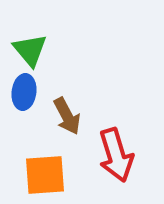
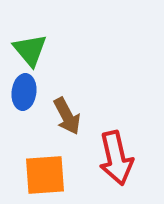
red arrow: moved 3 px down; rotated 4 degrees clockwise
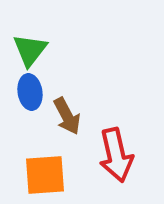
green triangle: rotated 18 degrees clockwise
blue ellipse: moved 6 px right; rotated 16 degrees counterclockwise
red arrow: moved 3 px up
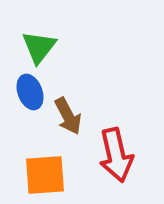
green triangle: moved 9 px right, 3 px up
blue ellipse: rotated 12 degrees counterclockwise
brown arrow: moved 1 px right
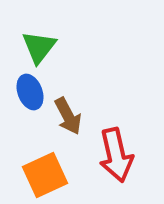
orange square: rotated 21 degrees counterclockwise
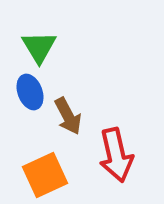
green triangle: rotated 9 degrees counterclockwise
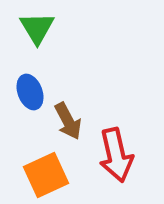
green triangle: moved 2 px left, 19 px up
brown arrow: moved 5 px down
orange square: moved 1 px right
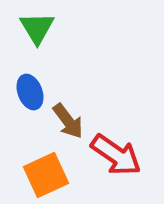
brown arrow: rotated 9 degrees counterclockwise
red arrow: rotated 42 degrees counterclockwise
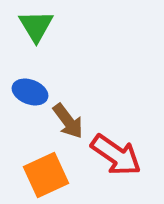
green triangle: moved 1 px left, 2 px up
blue ellipse: rotated 48 degrees counterclockwise
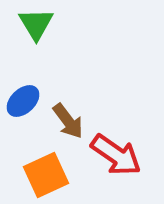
green triangle: moved 2 px up
blue ellipse: moved 7 px left, 9 px down; rotated 64 degrees counterclockwise
